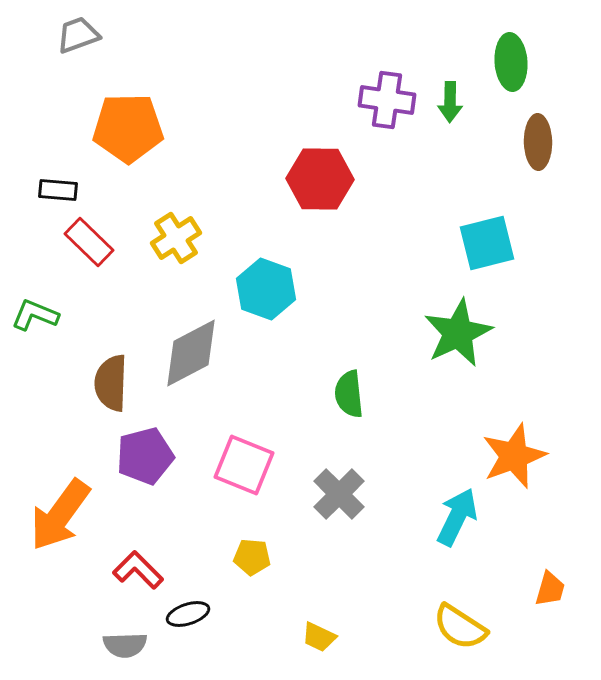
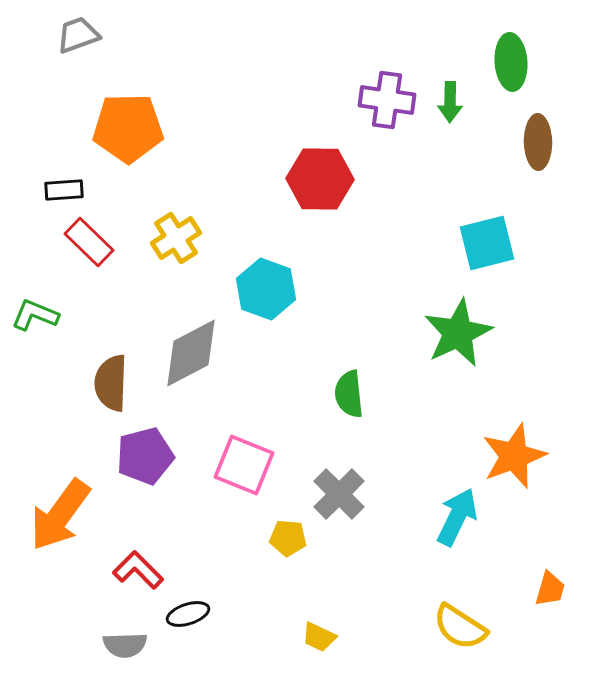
black rectangle: moved 6 px right; rotated 9 degrees counterclockwise
yellow pentagon: moved 36 px right, 19 px up
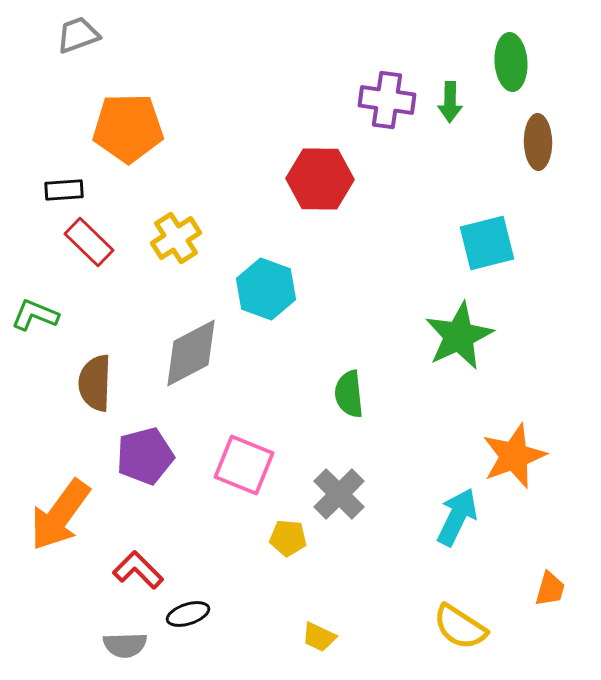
green star: moved 1 px right, 3 px down
brown semicircle: moved 16 px left
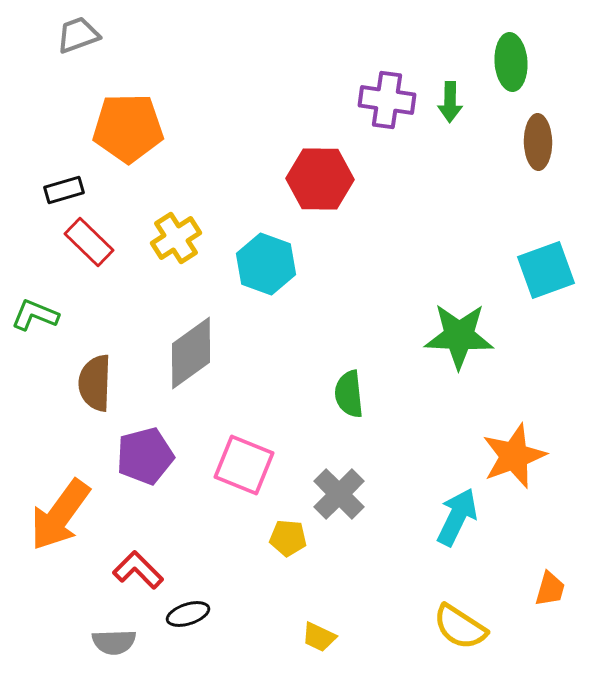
black rectangle: rotated 12 degrees counterclockwise
cyan square: moved 59 px right, 27 px down; rotated 6 degrees counterclockwise
cyan hexagon: moved 25 px up
green star: rotated 28 degrees clockwise
gray diamond: rotated 8 degrees counterclockwise
gray semicircle: moved 11 px left, 3 px up
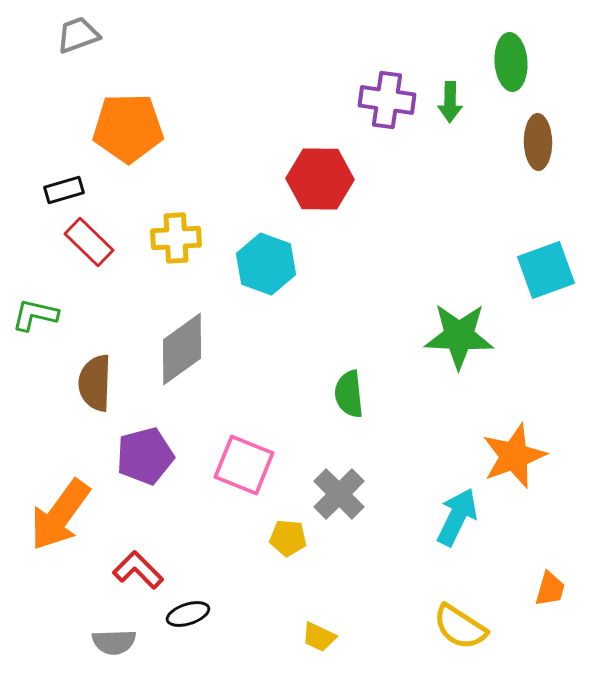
yellow cross: rotated 30 degrees clockwise
green L-shape: rotated 9 degrees counterclockwise
gray diamond: moved 9 px left, 4 px up
